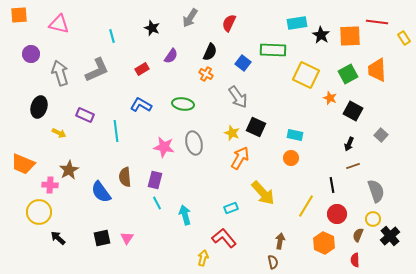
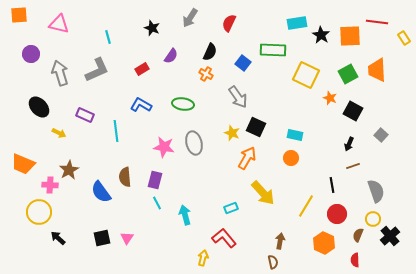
cyan line at (112, 36): moved 4 px left, 1 px down
black ellipse at (39, 107): rotated 60 degrees counterclockwise
orange arrow at (240, 158): moved 7 px right
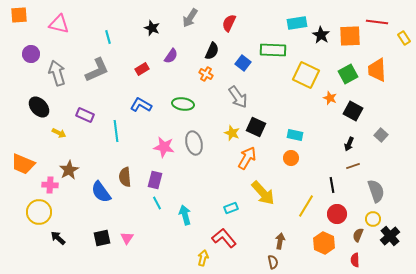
black semicircle at (210, 52): moved 2 px right, 1 px up
gray arrow at (60, 73): moved 3 px left
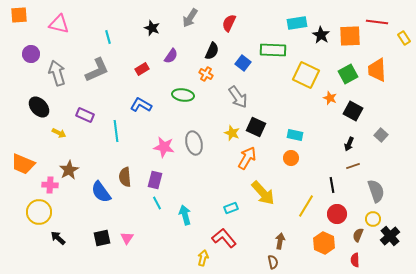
green ellipse at (183, 104): moved 9 px up
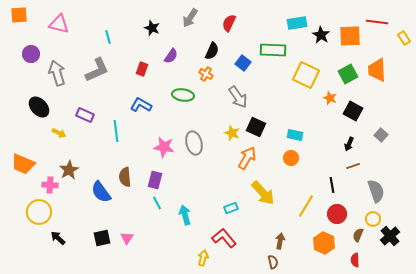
red rectangle at (142, 69): rotated 40 degrees counterclockwise
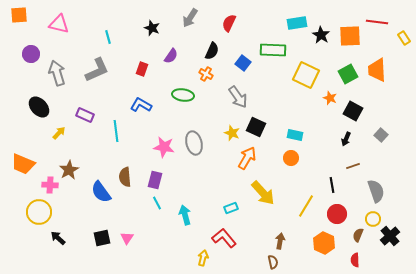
yellow arrow at (59, 133): rotated 72 degrees counterclockwise
black arrow at (349, 144): moved 3 px left, 5 px up
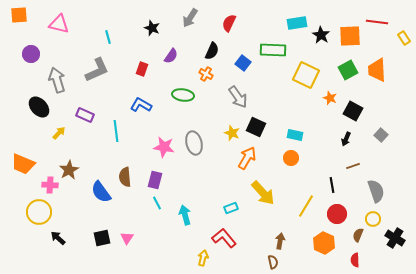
gray arrow at (57, 73): moved 7 px down
green square at (348, 74): moved 4 px up
black cross at (390, 236): moved 5 px right, 2 px down; rotated 18 degrees counterclockwise
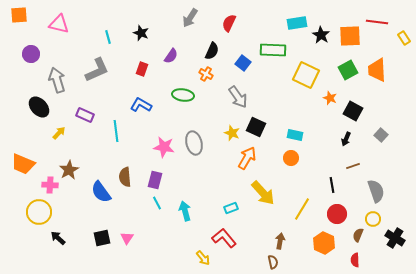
black star at (152, 28): moved 11 px left, 5 px down
yellow line at (306, 206): moved 4 px left, 3 px down
cyan arrow at (185, 215): moved 4 px up
yellow arrow at (203, 258): rotated 126 degrees clockwise
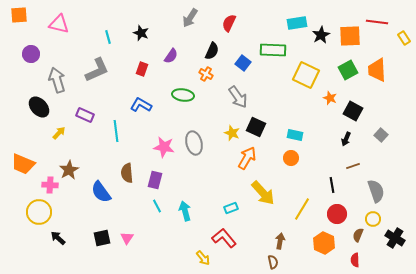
black star at (321, 35): rotated 12 degrees clockwise
brown semicircle at (125, 177): moved 2 px right, 4 px up
cyan line at (157, 203): moved 3 px down
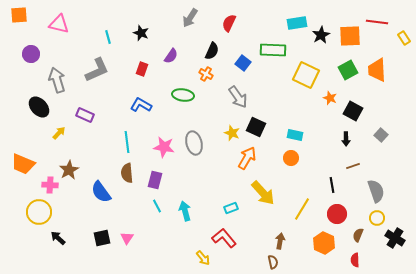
cyan line at (116, 131): moved 11 px right, 11 px down
black arrow at (346, 139): rotated 24 degrees counterclockwise
yellow circle at (373, 219): moved 4 px right, 1 px up
